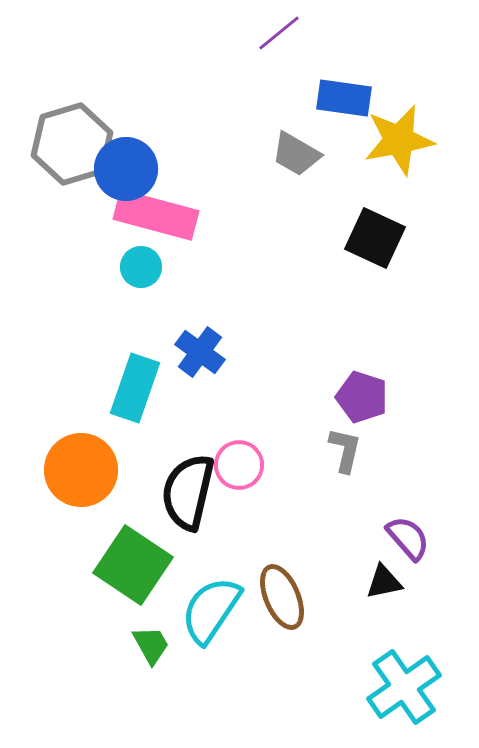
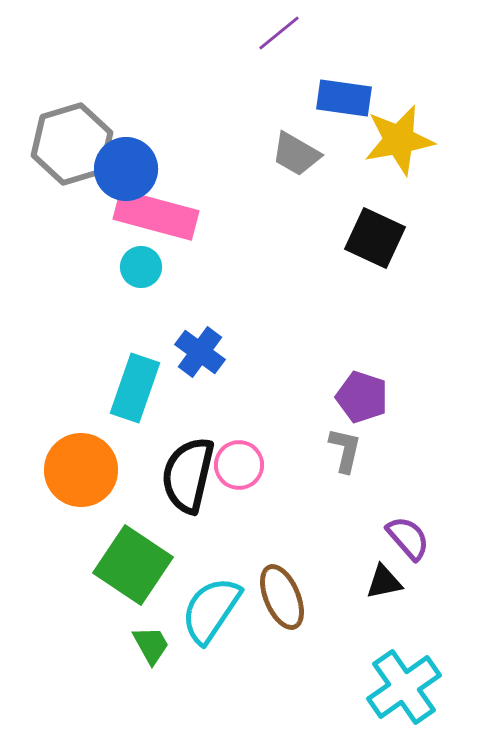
black semicircle: moved 17 px up
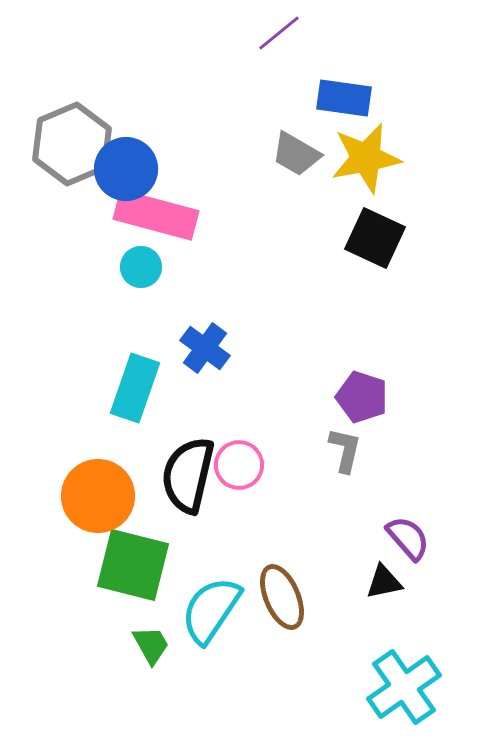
yellow star: moved 33 px left, 18 px down
gray hexagon: rotated 6 degrees counterclockwise
blue cross: moved 5 px right, 4 px up
orange circle: moved 17 px right, 26 px down
green square: rotated 20 degrees counterclockwise
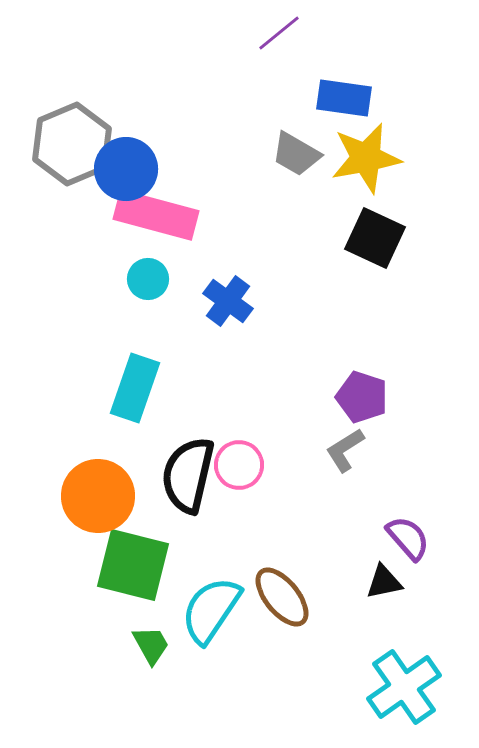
cyan circle: moved 7 px right, 12 px down
blue cross: moved 23 px right, 47 px up
gray L-shape: rotated 135 degrees counterclockwise
brown ellipse: rotated 16 degrees counterclockwise
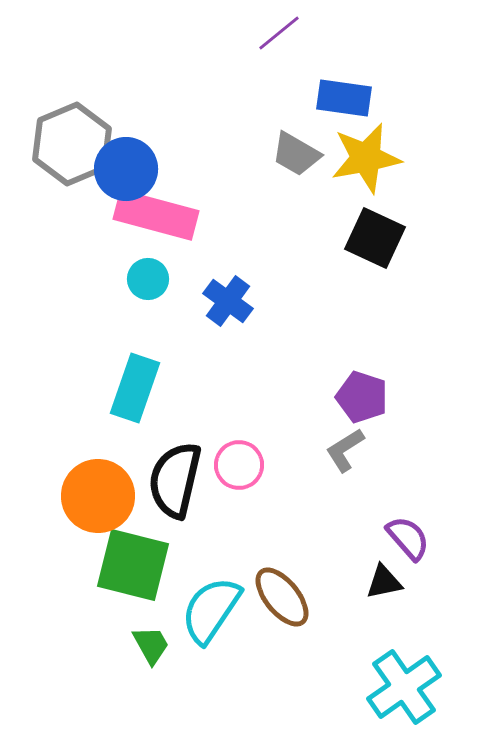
black semicircle: moved 13 px left, 5 px down
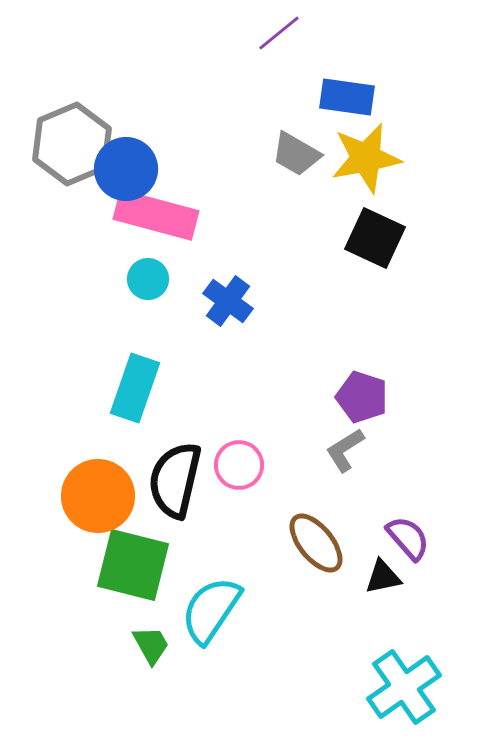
blue rectangle: moved 3 px right, 1 px up
black triangle: moved 1 px left, 5 px up
brown ellipse: moved 34 px right, 54 px up
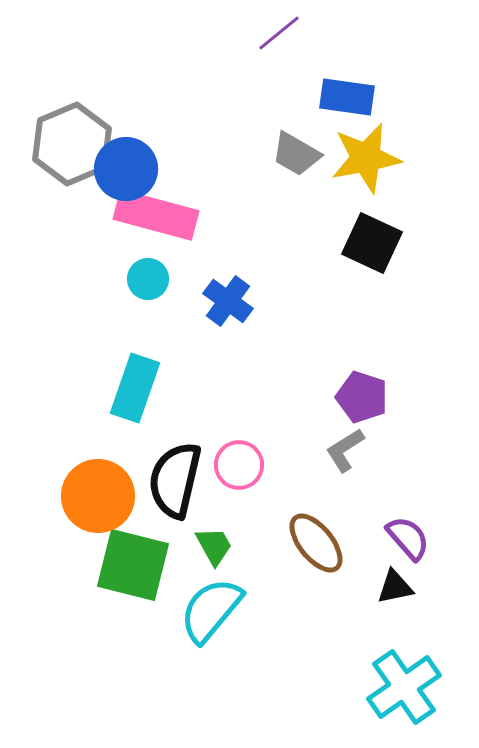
black square: moved 3 px left, 5 px down
black triangle: moved 12 px right, 10 px down
cyan semicircle: rotated 6 degrees clockwise
green trapezoid: moved 63 px right, 99 px up
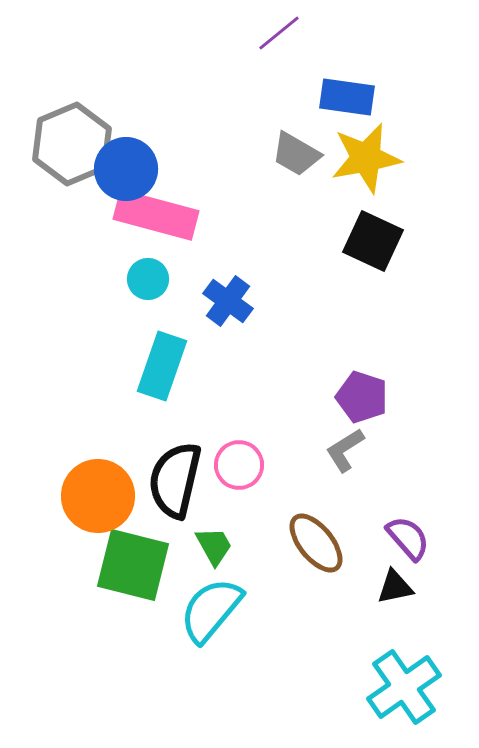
black square: moved 1 px right, 2 px up
cyan rectangle: moved 27 px right, 22 px up
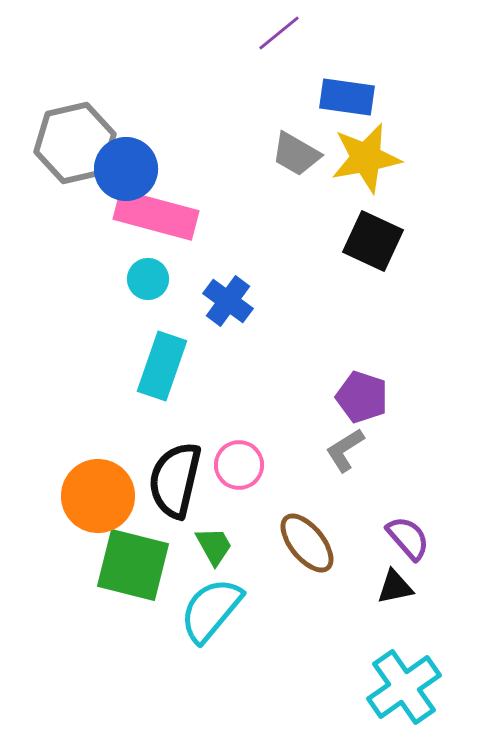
gray hexagon: moved 3 px right, 1 px up; rotated 10 degrees clockwise
brown ellipse: moved 9 px left
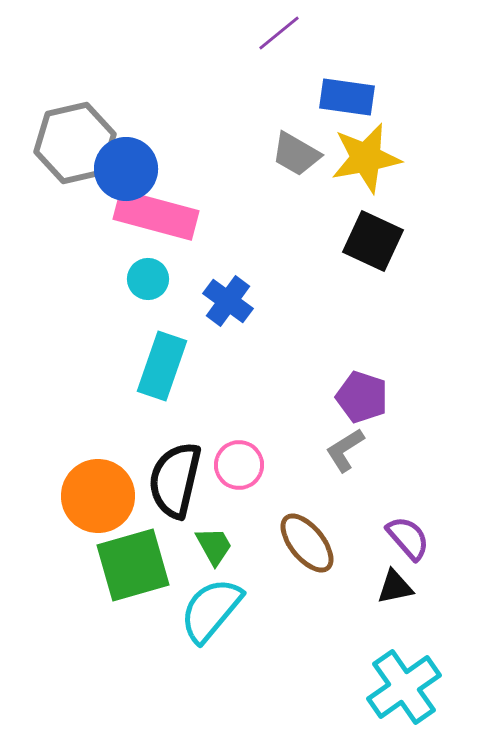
green square: rotated 30 degrees counterclockwise
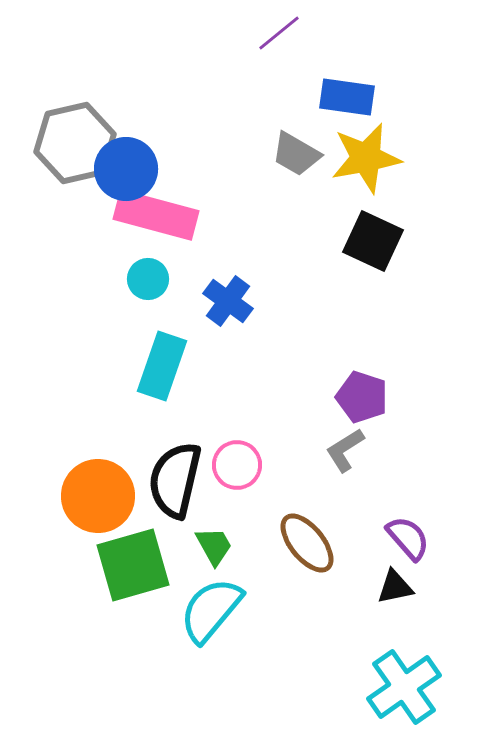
pink circle: moved 2 px left
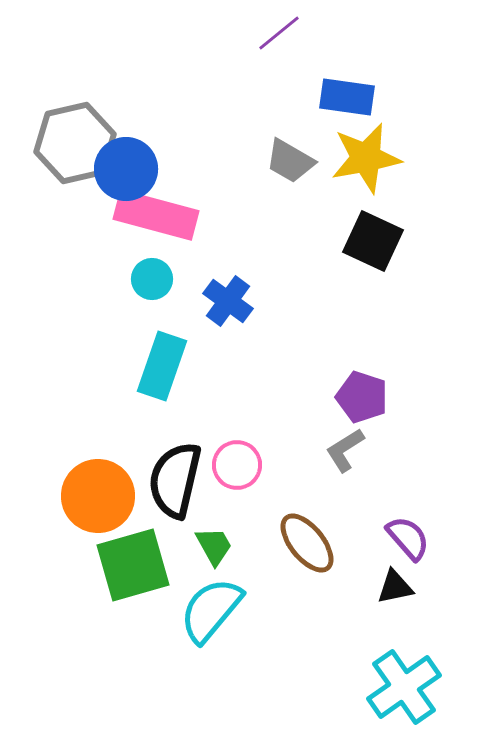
gray trapezoid: moved 6 px left, 7 px down
cyan circle: moved 4 px right
